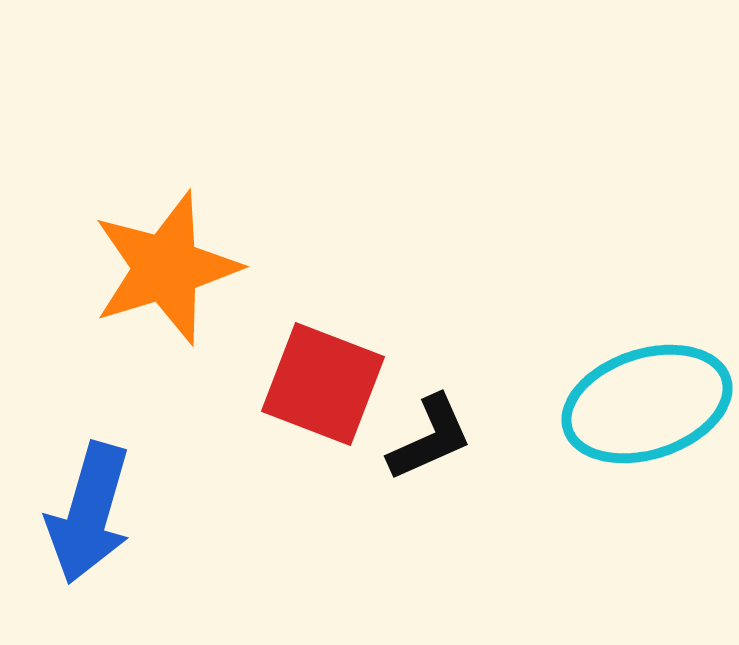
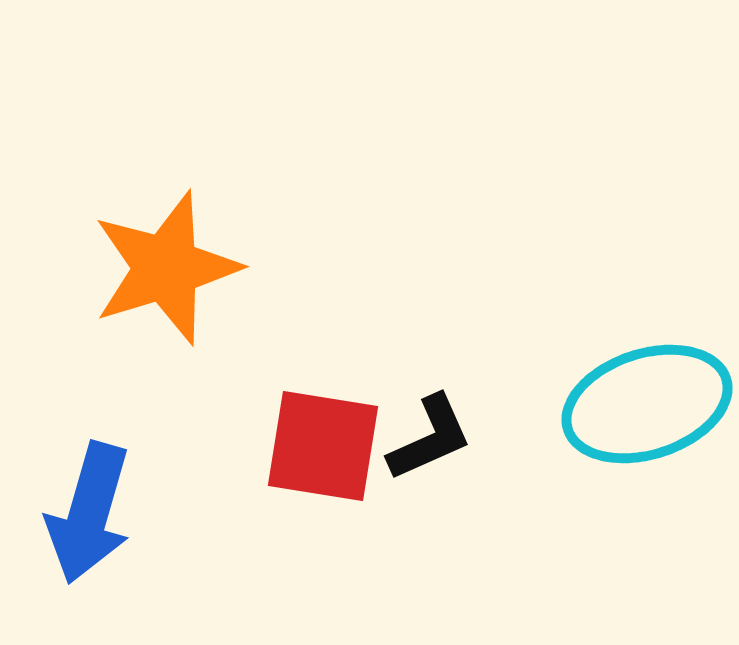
red square: moved 62 px down; rotated 12 degrees counterclockwise
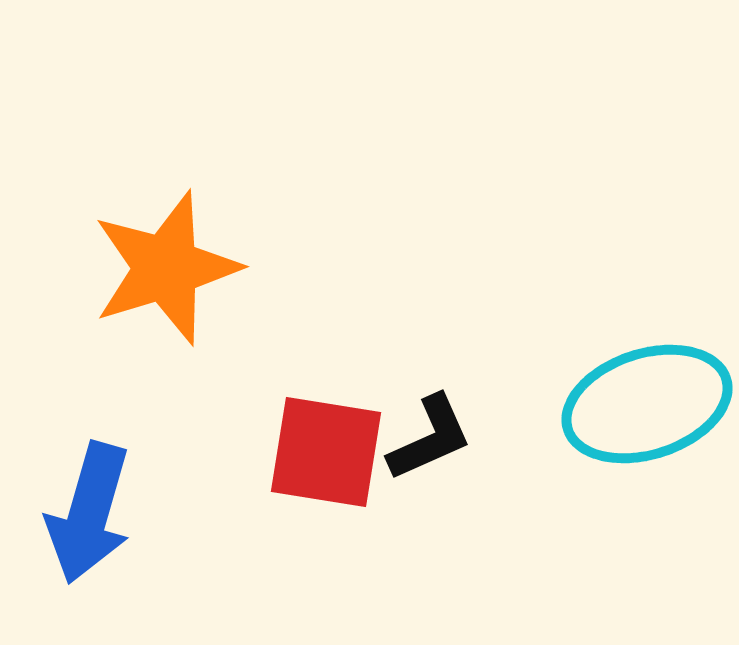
red square: moved 3 px right, 6 px down
